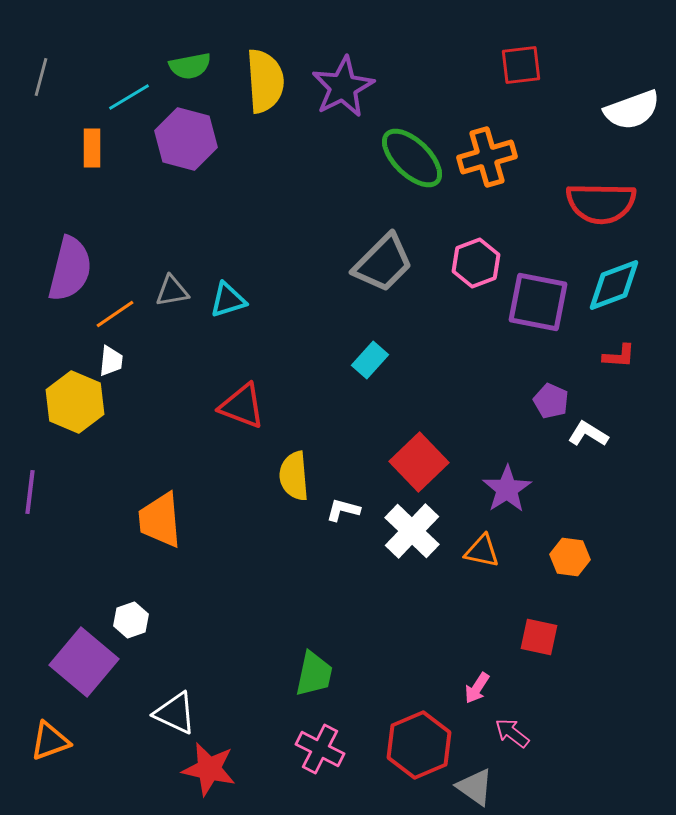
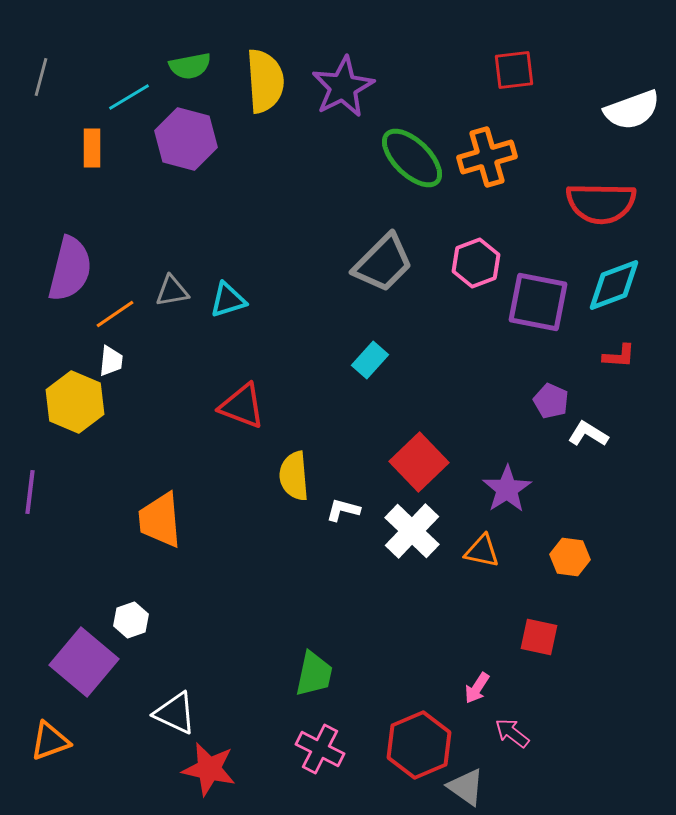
red square at (521, 65): moved 7 px left, 5 px down
gray triangle at (475, 787): moved 9 px left
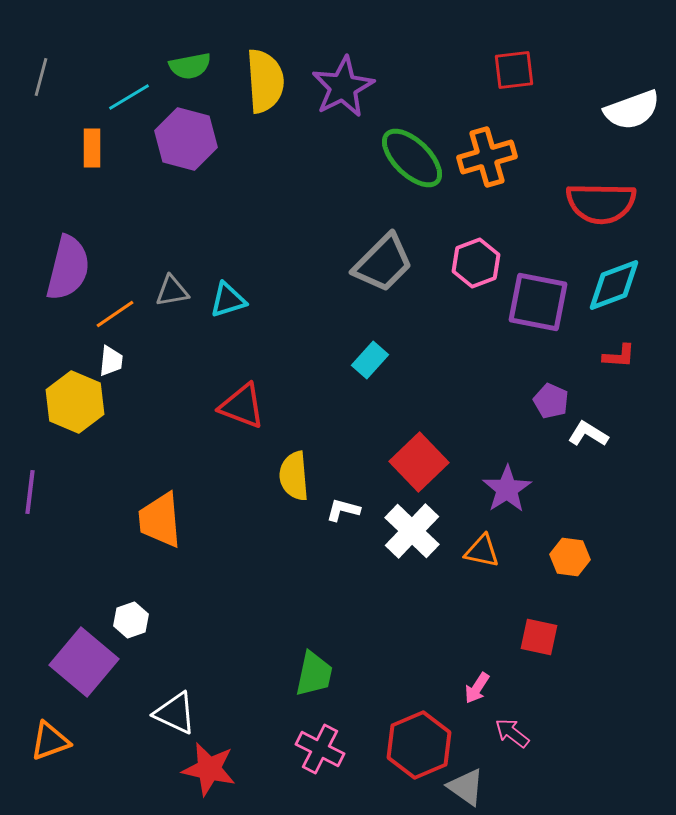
purple semicircle at (70, 269): moved 2 px left, 1 px up
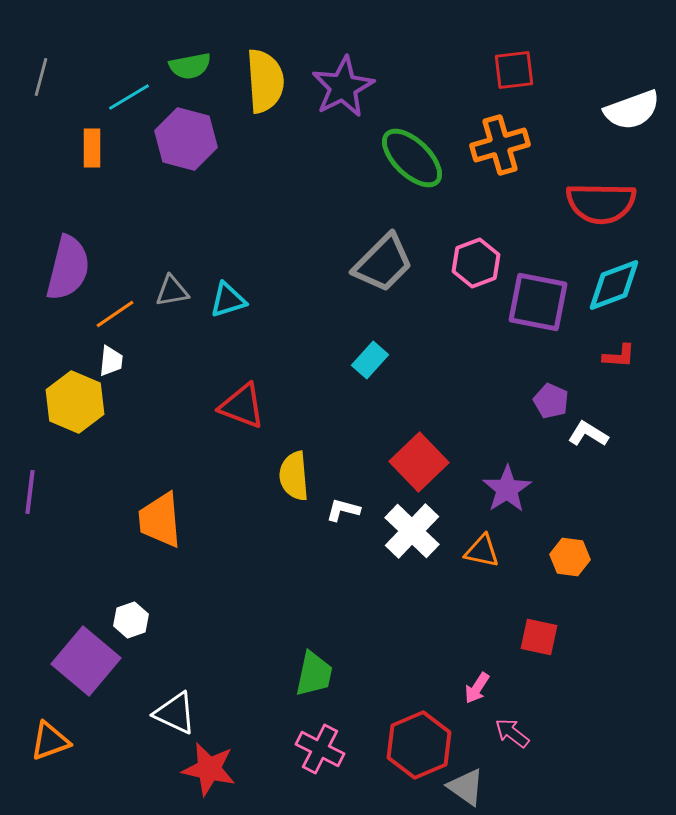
orange cross at (487, 157): moved 13 px right, 12 px up
purple square at (84, 662): moved 2 px right, 1 px up
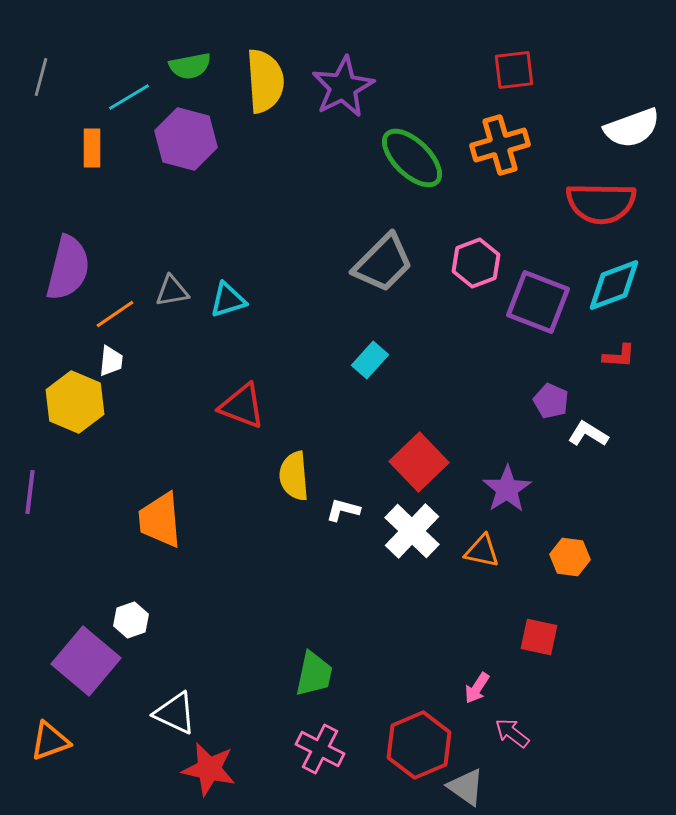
white semicircle at (632, 110): moved 18 px down
purple square at (538, 302): rotated 10 degrees clockwise
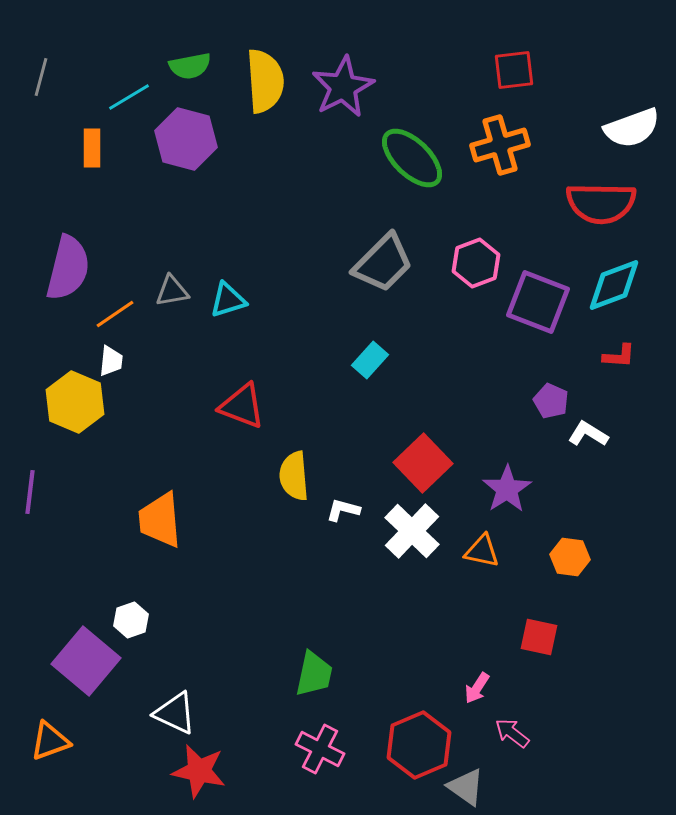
red square at (419, 462): moved 4 px right, 1 px down
red star at (209, 769): moved 10 px left, 2 px down
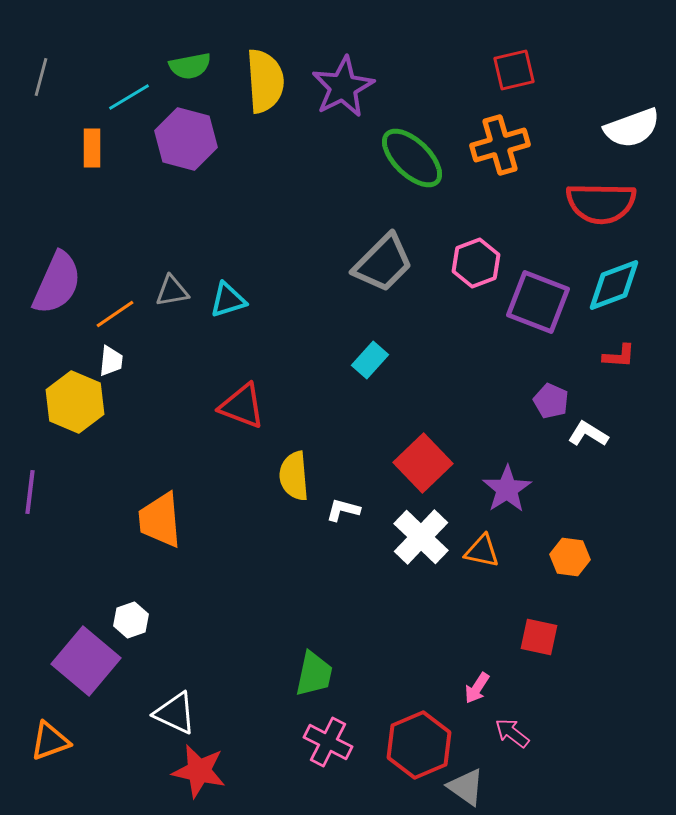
red square at (514, 70): rotated 6 degrees counterclockwise
purple semicircle at (68, 268): moved 11 px left, 15 px down; rotated 10 degrees clockwise
white cross at (412, 531): moved 9 px right, 6 px down
pink cross at (320, 749): moved 8 px right, 7 px up
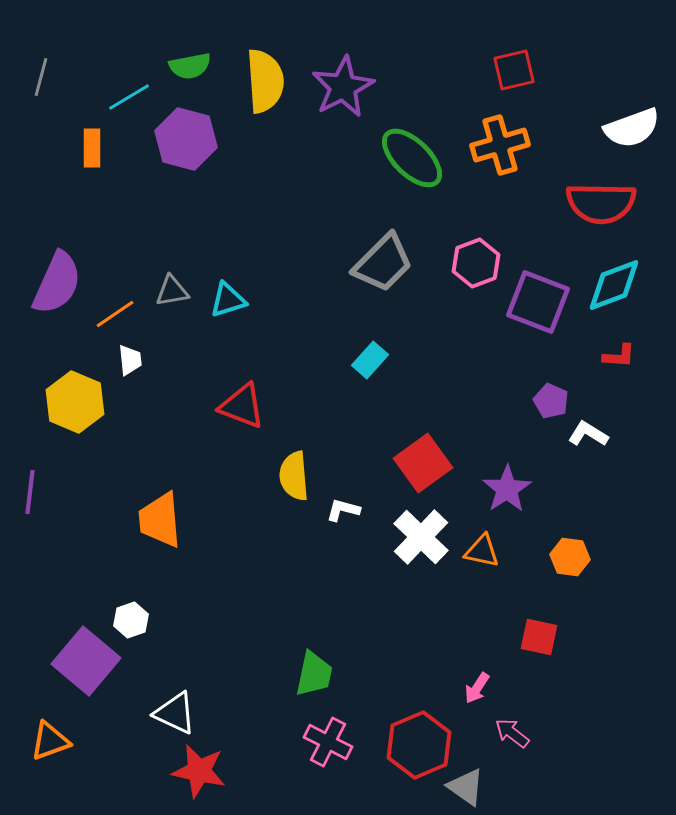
white trapezoid at (111, 361): moved 19 px right, 1 px up; rotated 12 degrees counterclockwise
red square at (423, 463): rotated 8 degrees clockwise
